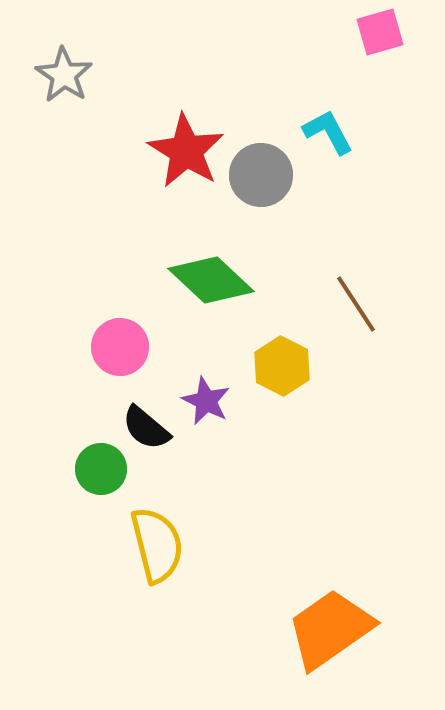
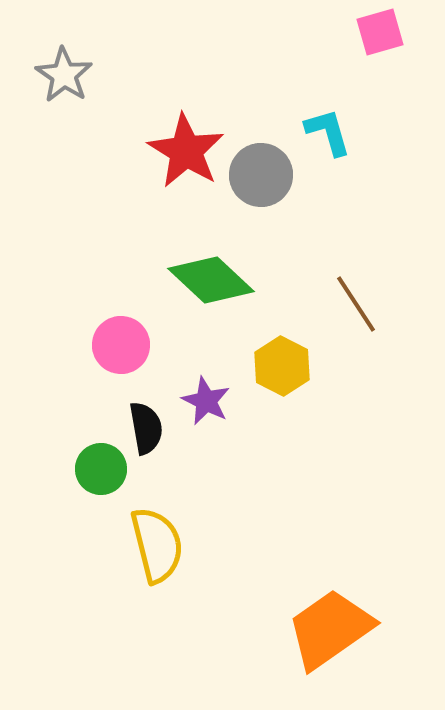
cyan L-shape: rotated 12 degrees clockwise
pink circle: moved 1 px right, 2 px up
black semicircle: rotated 140 degrees counterclockwise
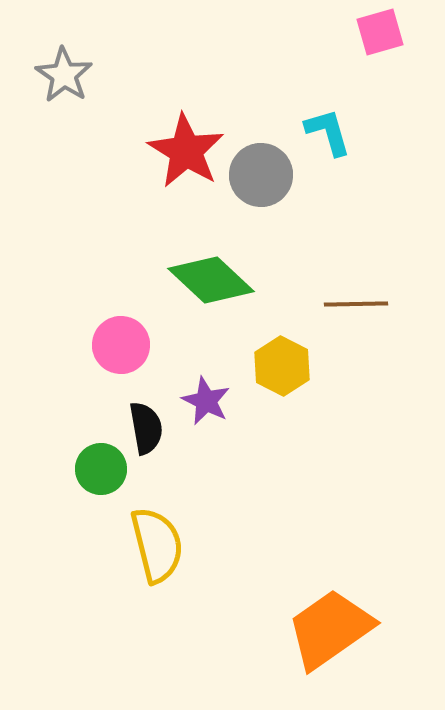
brown line: rotated 58 degrees counterclockwise
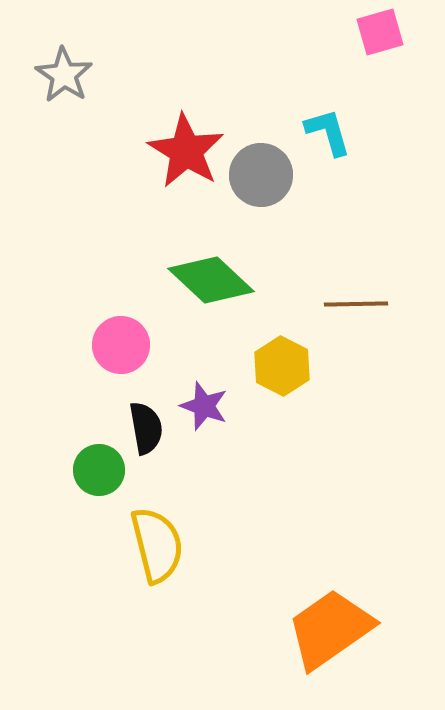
purple star: moved 2 px left, 5 px down; rotated 6 degrees counterclockwise
green circle: moved 2 px left, 1 px down
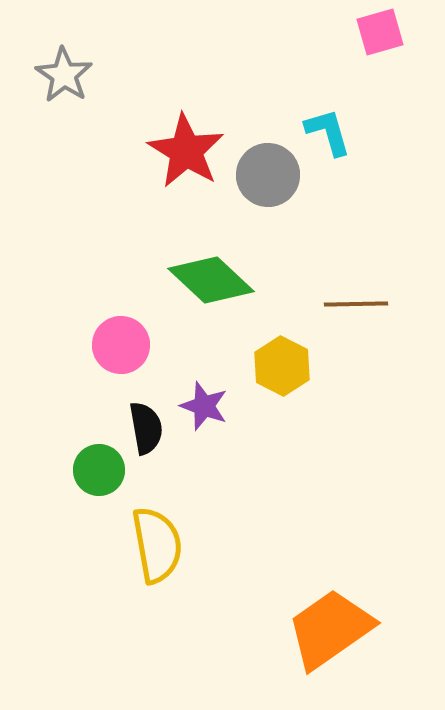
gray circle: moved 7 px right
yellow semicircle: rotated 4 degrees clockwise
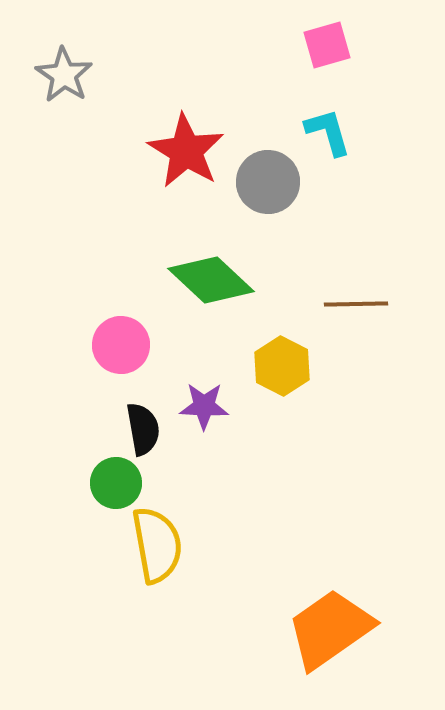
pink square: moved 53 px left, 13 px down
gray circle: moved 7 px down
purple star: rotated 18 degrees counterclockwise
black semicircle: moved 3 px left, 1 px down
green circle: moved 17 px right, 13 px down
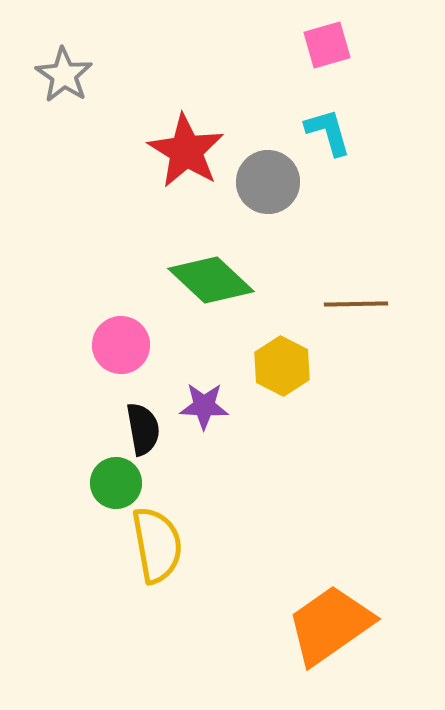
orange trapezoid: moved 4 px up
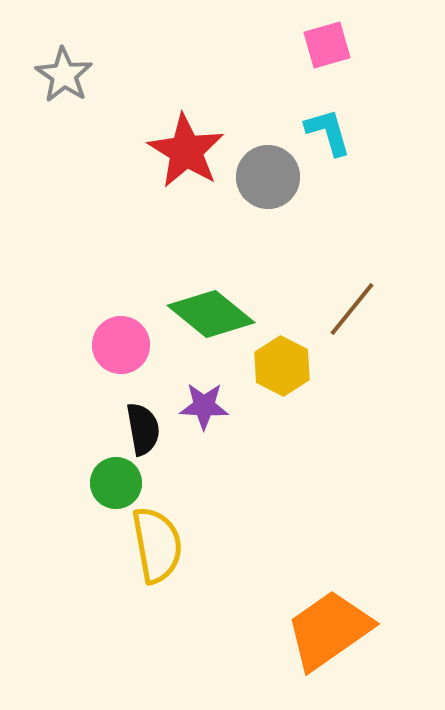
gray circle: moved 5 px up
green diamond: moved 34 px down; rotated 4 degrees counterclockwise
brown line: moved 4 px left, 5 px down; rotated 50 degrees counterclockwise
orange trapezoid: moved 1 px left, 5 px down
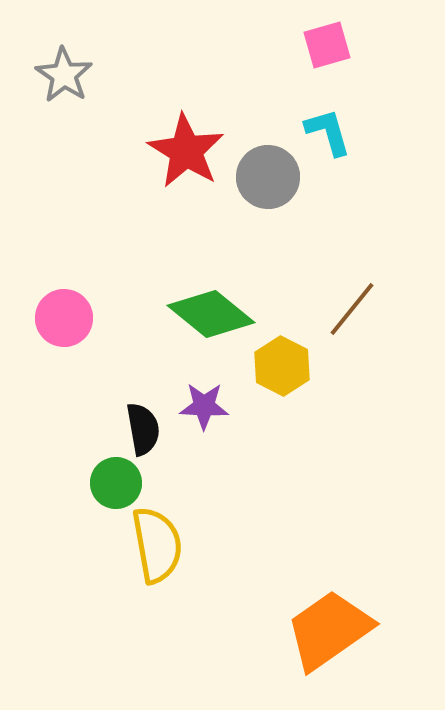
pink circle: moved 57 px left, 27 px up
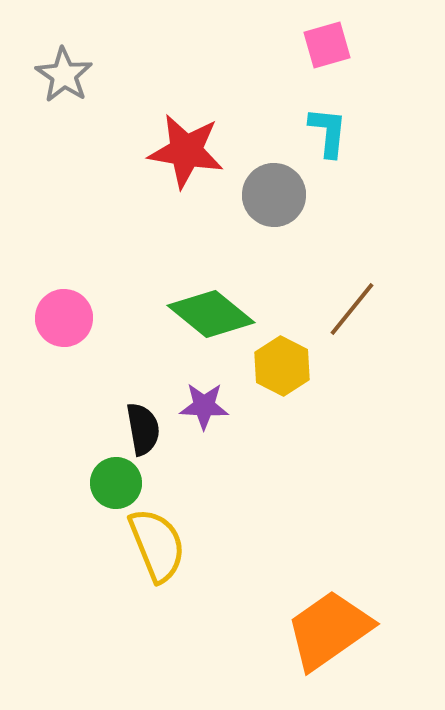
cyan L-shape: rotated 22 degrees clockwise
red star: rotated 22 degrees counterclockwise
gray circle: moved 6 px right, 18 px down
yellow semicircle: rotated 12 degrees counterclockwise
